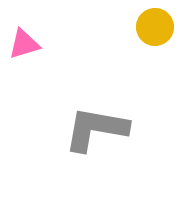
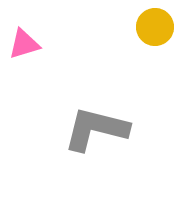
gray L-shape: rotated 4 degrees clockwise
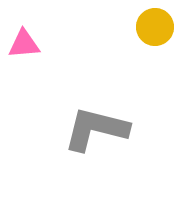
pink triangle: rotated 12 degrees clockwise
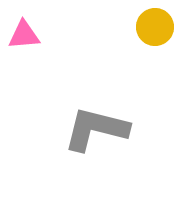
pink triangle: moved 9 px up
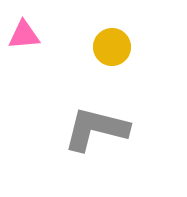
yellow circle: moved 43 px left, 20 px down
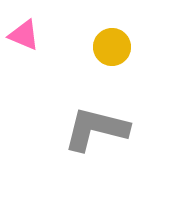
pink triangle: rotated 28 degrees clockwise
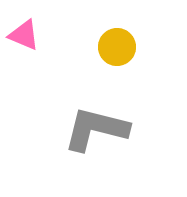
yellow circle: moved 5 px right
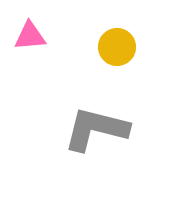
pink triangle: moved 6 px right, 1 px down; rotated 28 degrees counterclockwise
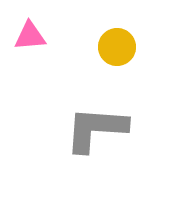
gray L-shape: rotated 10 degrees counterclockwise
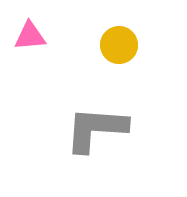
yellow circle: moved 2 px right, 2 px up
